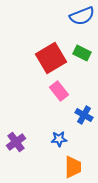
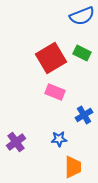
pink rectangle: moved 4 px left, 1 px down; rotated 30 degrees counterclockwise
blue cross: rotated 30 degrees clockwise
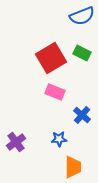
blue cross: moved 2 px left; rotated 18 degrees counterclockwise
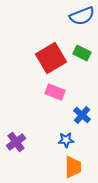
blue star: moved 7 px right, 1 px down
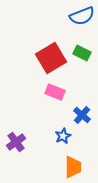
blue star: moved 3 px left, 4 px up; rotated 21 degrees counterclockwise
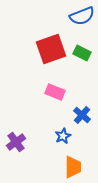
red square: moved 9 px up; rotated 12 degrees clockwise
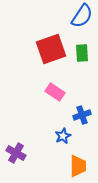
blue semicircle: rotated 35 degrees counterclockwise
green rectangle: rotated 60 degrees clockwise
pink rectangle: rotated 12 degrees clockwise
blue cross: rotated 30 degrees clockwise
purple cross: moved 11 px down; rotated 24 degrees counterclockwise
orange trapezoid: moved 5 px right, 1 px up
